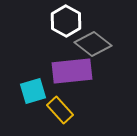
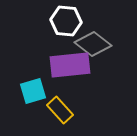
white hexagon: rotated 24 degrees counterclockwise
purple rectangle: moved 2 px left, 6 px up
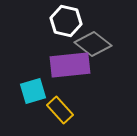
white hexagon: rotated 8 degrees clockwise
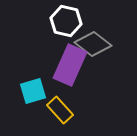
purple rectangle: rotated 60 degrees counterclockwise
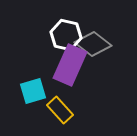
white hexagon: moved 14 px down
